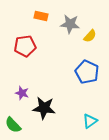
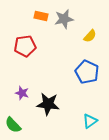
gray star: moved 6 px left, 5 px up; rotated 18 degrees counterclockwise
black star: moved 4 px right, 4 px up
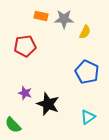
gray star: rotated 12 degrees clockwise
yellow semicircle: moved 5 px left, 4 px up; rotated 16 degrees counterclockwise
purple star: moved 3 px right
black star: rotated 15 degrees clockwise
cyan triangle: moved 2 px left, 4 px up
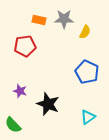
orange rectangle: moved 2 px left, 4 px down
purple star: moved 5 px left, 2 px up
